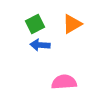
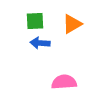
green square: moved 3 px up; rotated 24 degrees clockwise
blue arrow: moved 2 px up
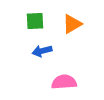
blue arrow: moved 2 px right, 8 px down; rotated 18 degrees counterclockwise
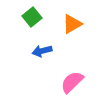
green square: moved 3 px left, 4 px up; rotated 36 degrees counterclockwise
pink semicircle: moved 8 px right; rotated 40 degrees counterclockwise
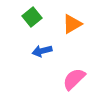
pink semicircle: moved 2 px right, 3 px up
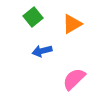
green square: moved 1 px right
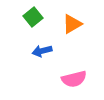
pink semicircle: rotated 150 degrees counterclockwise
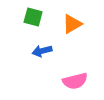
green square: rotated 36 degrees counterclockwise
pink semicircle: moved 1 px right, 2 px down
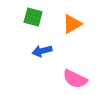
pink semicircle: moved 2 px up; rotated 40 degrees clockwise
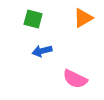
green square: moved 2 px down
orange triangle: moved 11 px right, 6 px up
